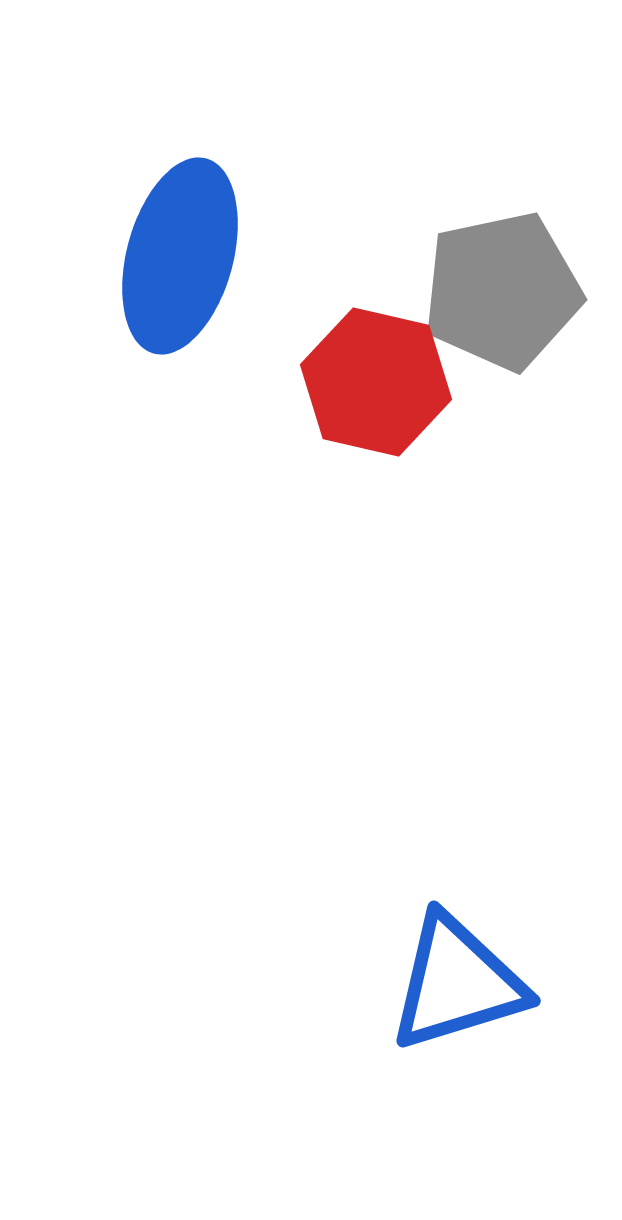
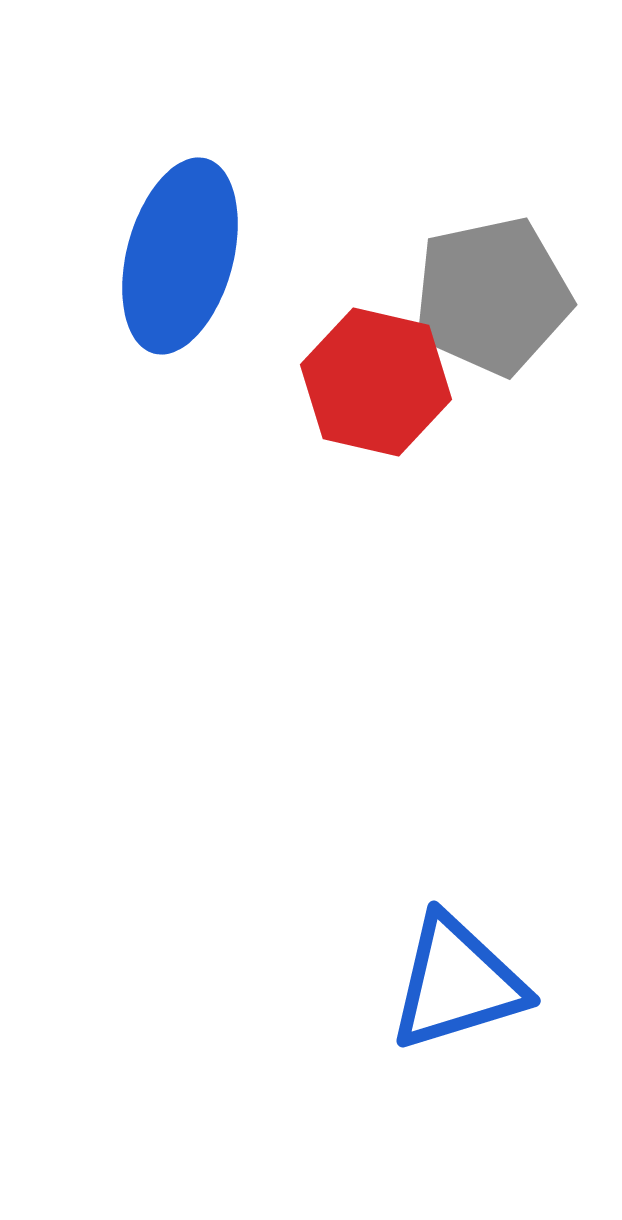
gray pentagon: moved 10 px left, 5 px down
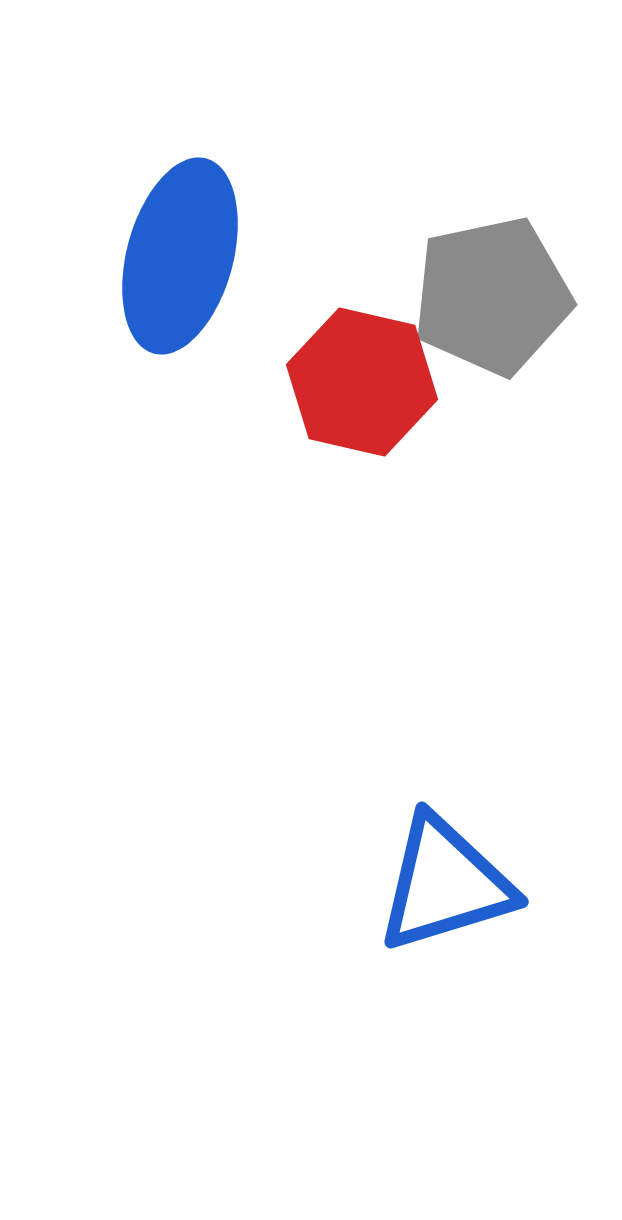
red hexagon: moved 14 px left
blue triangle: moved 12 px left, 99 px up
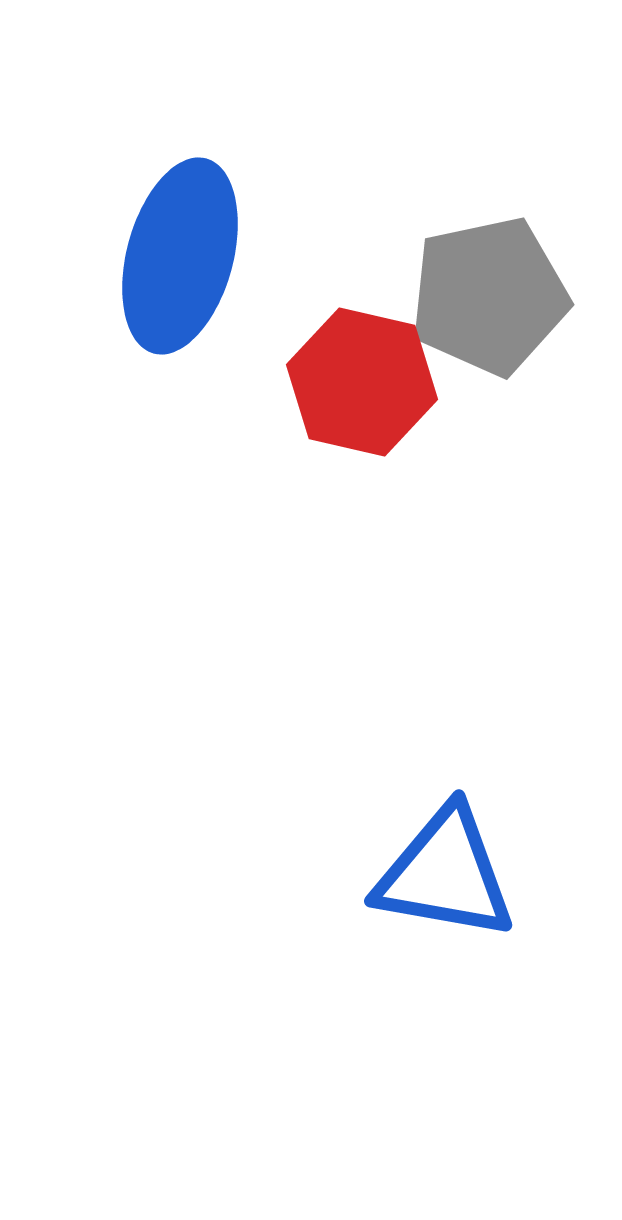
gray pentagon: moved 3 px left
blue triangle: moved 10 px up; rotated 27 degrees clockwise
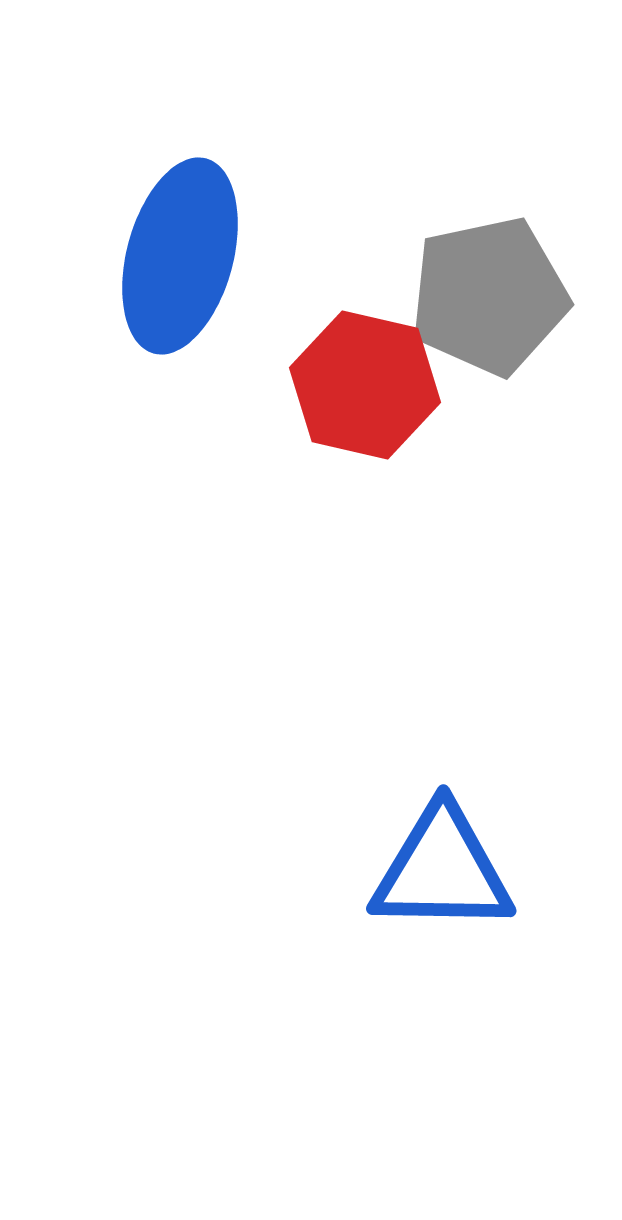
red hexagon: moved 3 px right, 3 px down
blue triangle: moved 3 px left, 4 px up; rotated 9 degrees counterclockwise
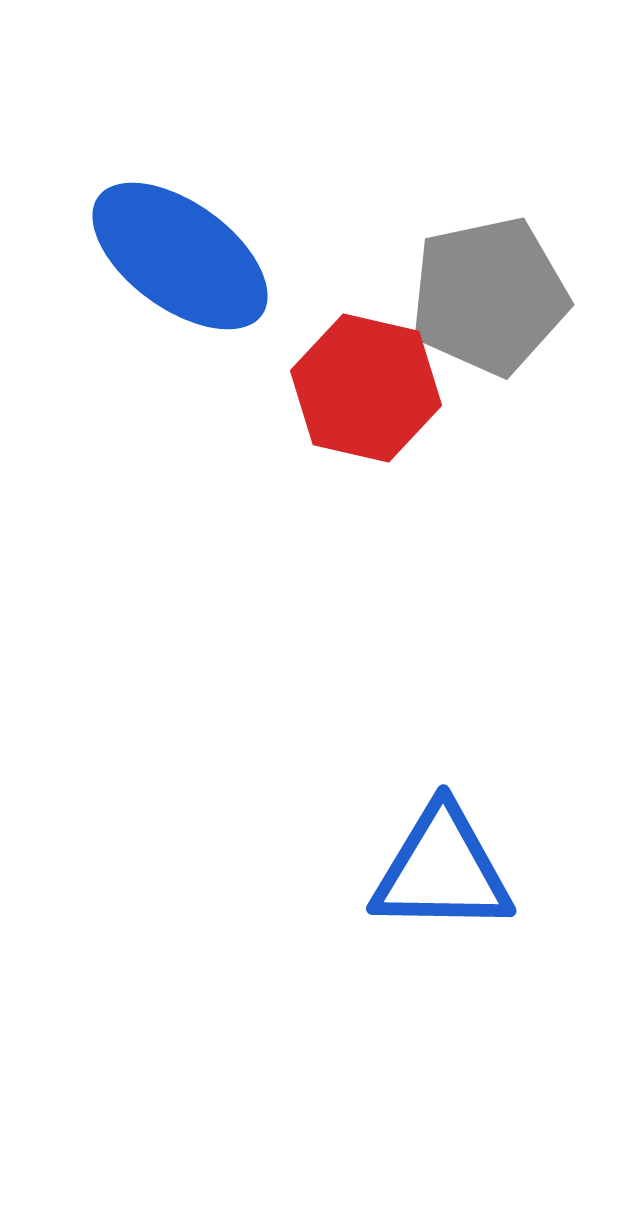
blue ellipse: rotated 69 degrees counterclockwise
red hexagon: moved 1 px right, 3 px down
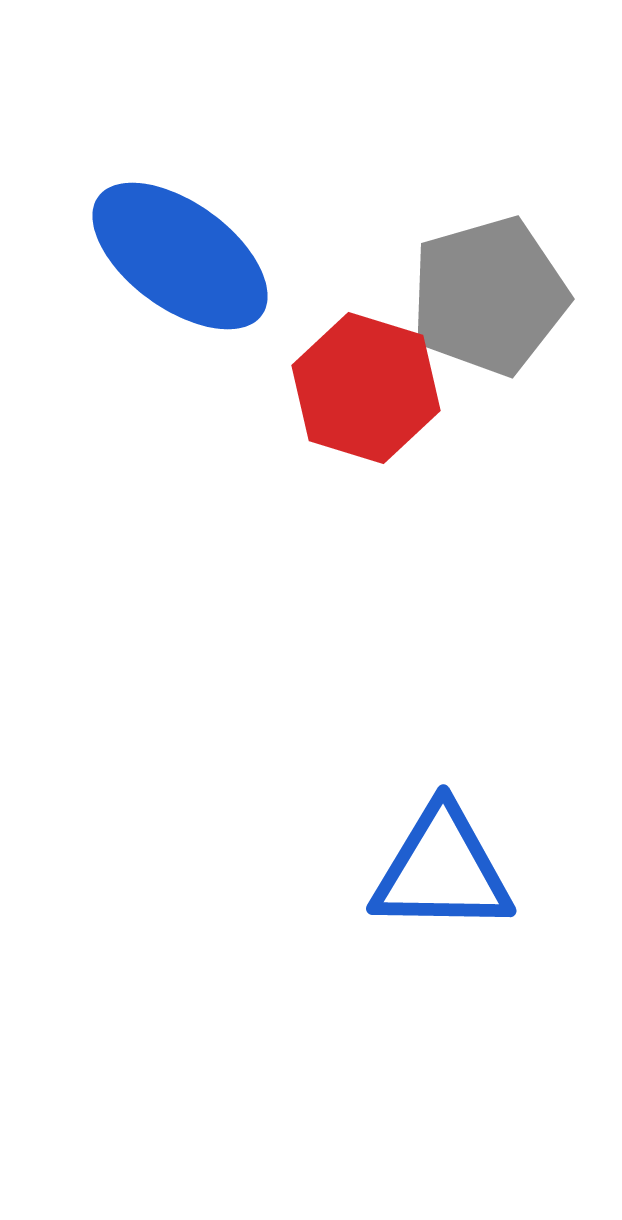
gray pentagon: rotated 4 degrees counterclockwise
red hexagon: rotated 4 degrees clockwise
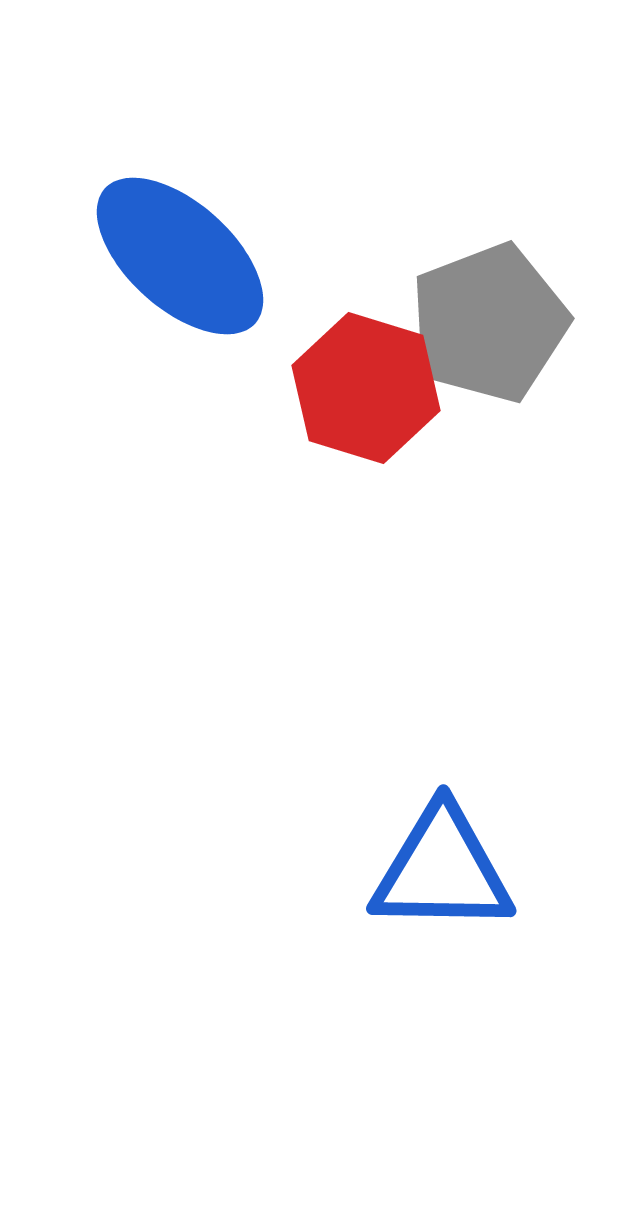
blue ellipse: rotated 6 degrees clockwise
gray pentagon: moved 27 px down; rotated 5 degrees counterclockwise
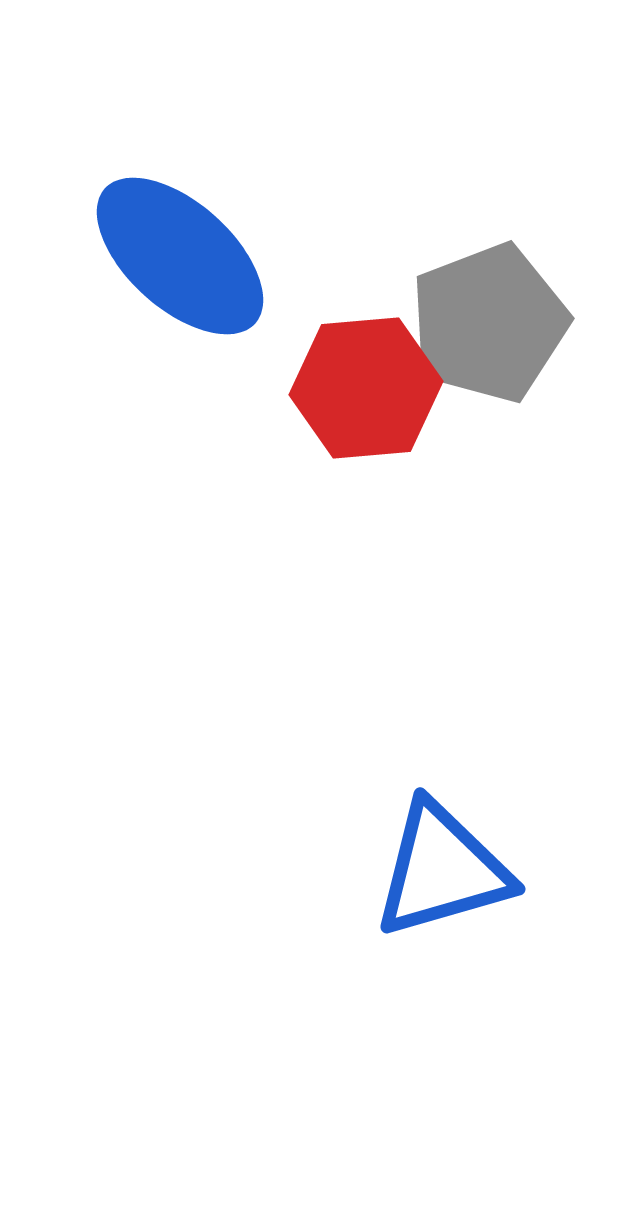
red hexagon: rotated 22 degrees counterclockwise
blue triangle: rotated 17 degrees counterclockwise
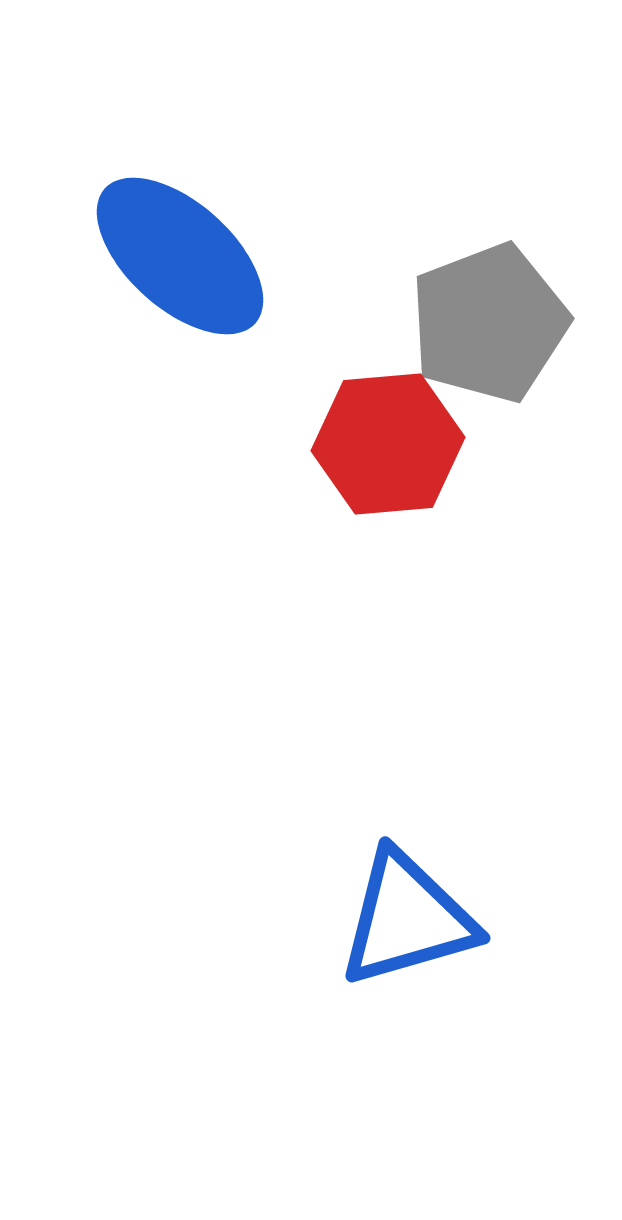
red hexagon: moved 22 px right, 56 px down
blue triangle: moved 35 px left, 49 px down
